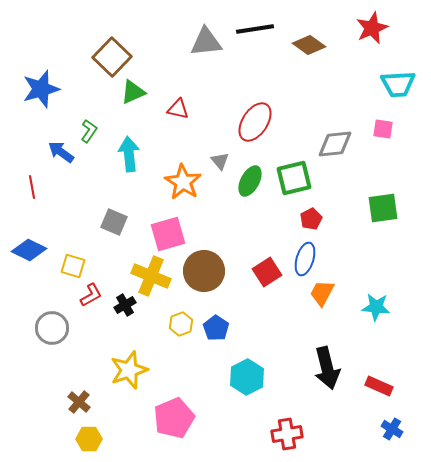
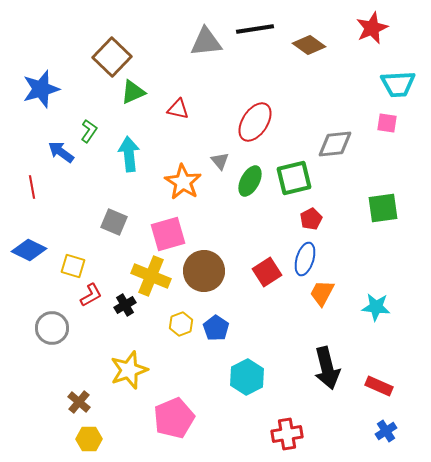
pink square at (383, 129): moved 4 px right, 6 px up
blue cross at (392, 429): moved 6 px left, 2 px down; rotated 25 degrees clockwise
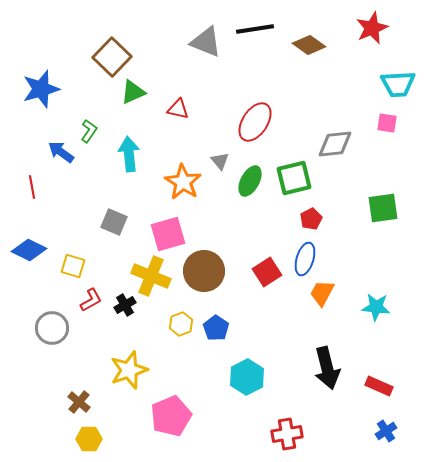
gray triangle at (206, 42): rotated 28 degrees clockwise
red L-shape at (91, 295): moved 5 px down
pink pentagon at (174, 418): moved 3 px left, 2 px up
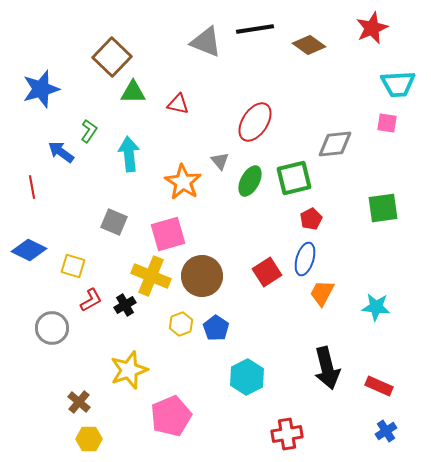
green triangle at (133, 92): rotated 24 degrees clockwise
red triangle at (178, 109): moved 5 px up
brown circle at (204, 271): moved 2 px left, 5 px down
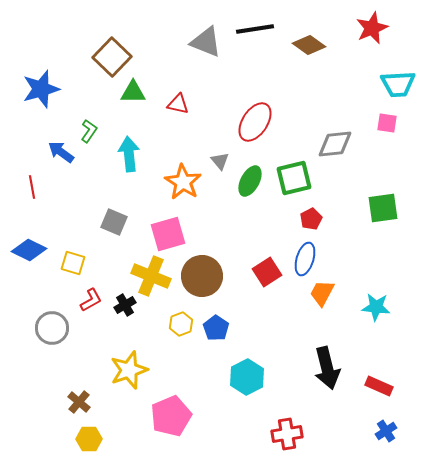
yellow square at (73, 266): moved 3 px up
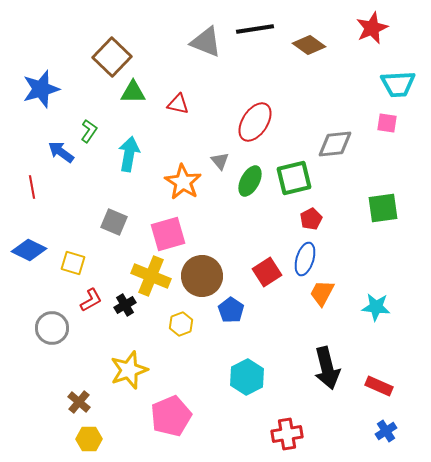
cyan arrow at (129, 154): rotated 16 degrees clockwise
blue pentagon at (216, 328): moved 15 px right, 18 px up
